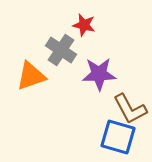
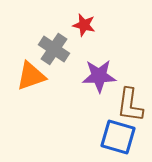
gray cross: moved 7 px left, 1 px up
purple star: moved 2 px down
brown L-shape: moved 4 px up; rotated 36 degrees clockwise
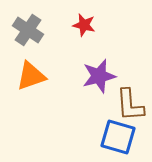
gray cross: moved 26 px left, 19 px up
purple star: rotated 12 degrees counterclockwise
brown L-shape: rotated 12 degrees counterclockwise
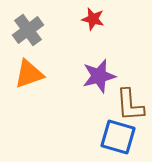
red star: moved 9 px right, 6 px up
gray cross: rotated 20 degrees clockwise
orange triangle: moved 2 px left, 2 px up
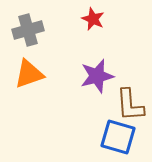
red star: rotated 10 degrees clockwise
gray cross: rotated 20 degrees clockwise
purple star: moved 2 px left
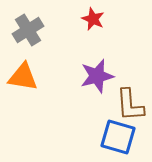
gray cross: rotated 16 degrees counterclockwise
orange triangle: moved 6 px left, 3 px down; rotated 28 degrees clockwise
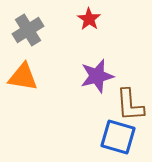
red star: moved 4 px left; rotated 10 degrees clockwise
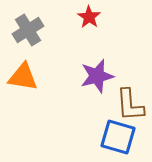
red star: moved 2 px up
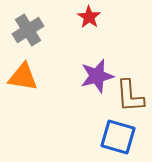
brown L-shape: moved 9 px up
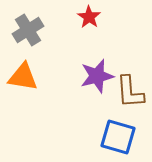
brown L-shape: moved 4 px up
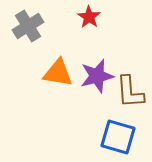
gray cross: moved 4 px up
orange triangle: moved 35 px right, 4 px up
